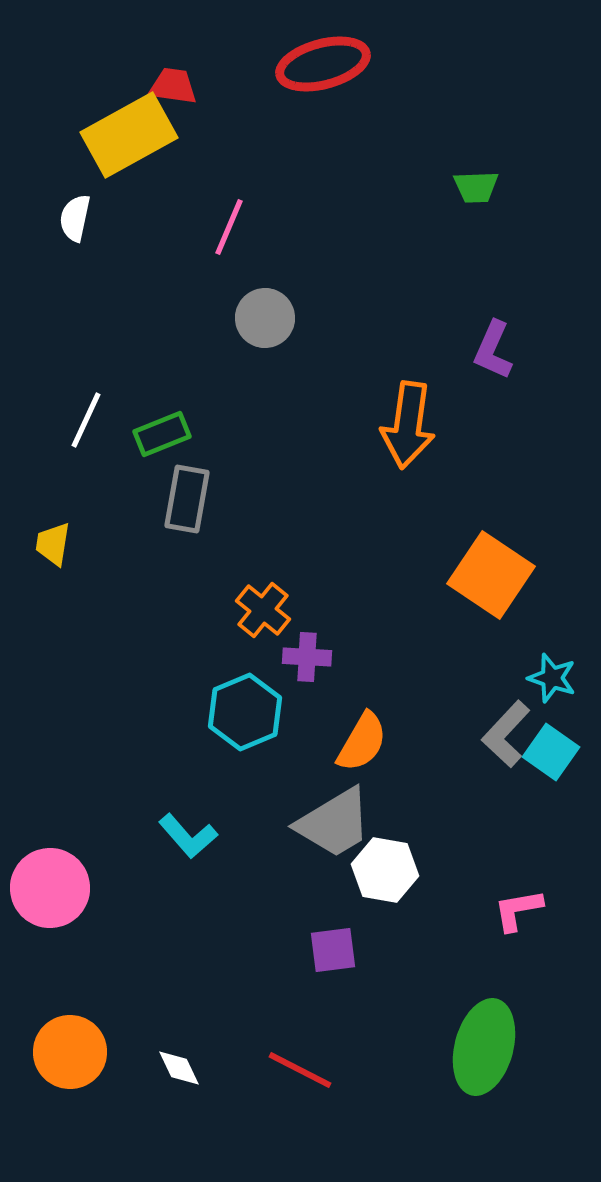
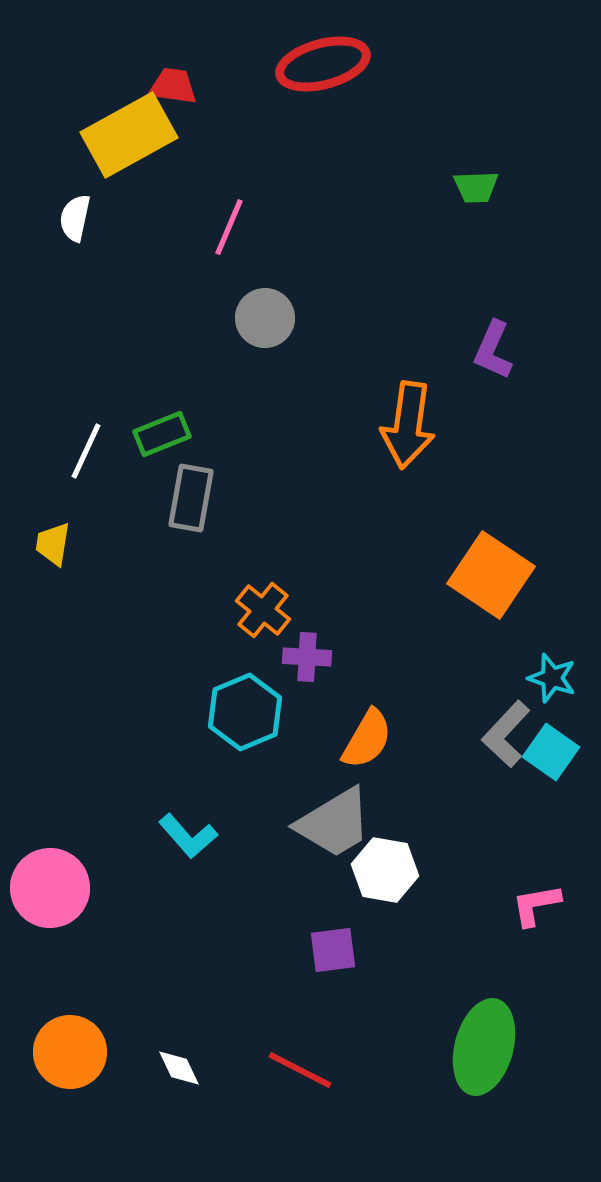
white line: moved 31 px down
gray rectangle: moved 4 px right, 1 px up
orange semicircle: moved 5 px right, 3 px up
pink L-shape: moved 18 px right, 5 px up
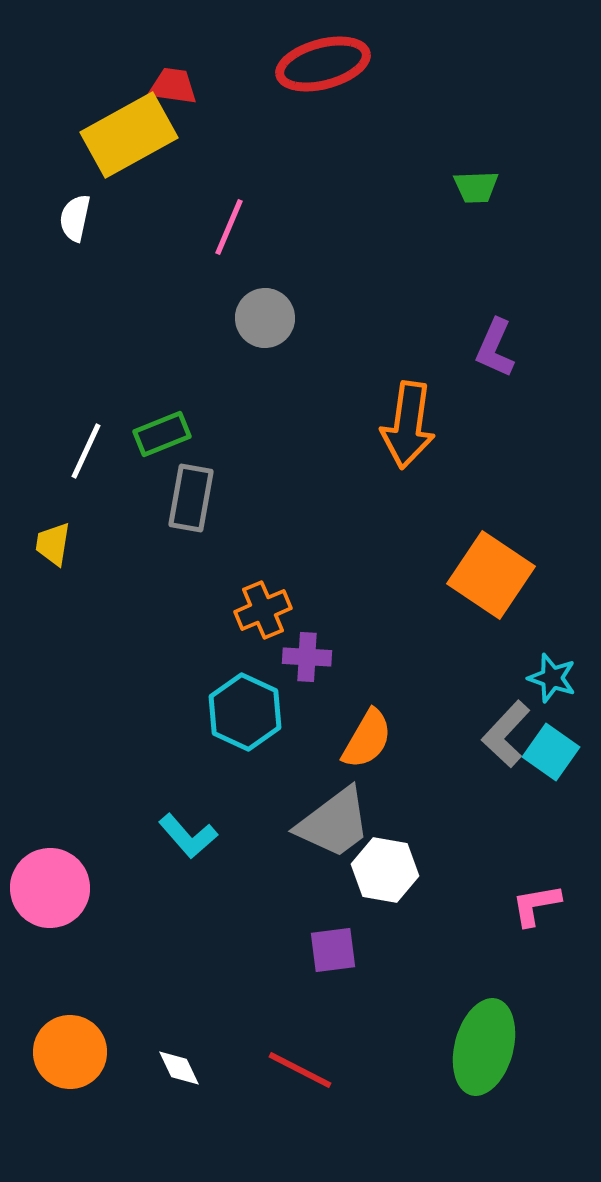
purple L-shape: moved 2 px right, 2 px up
orange cross: rotated 28 degrees clockwise
cyan hexagon: rotated 12 degrees counterclockwise
gray trapezoid: rotated 6 degrees counterclockwise
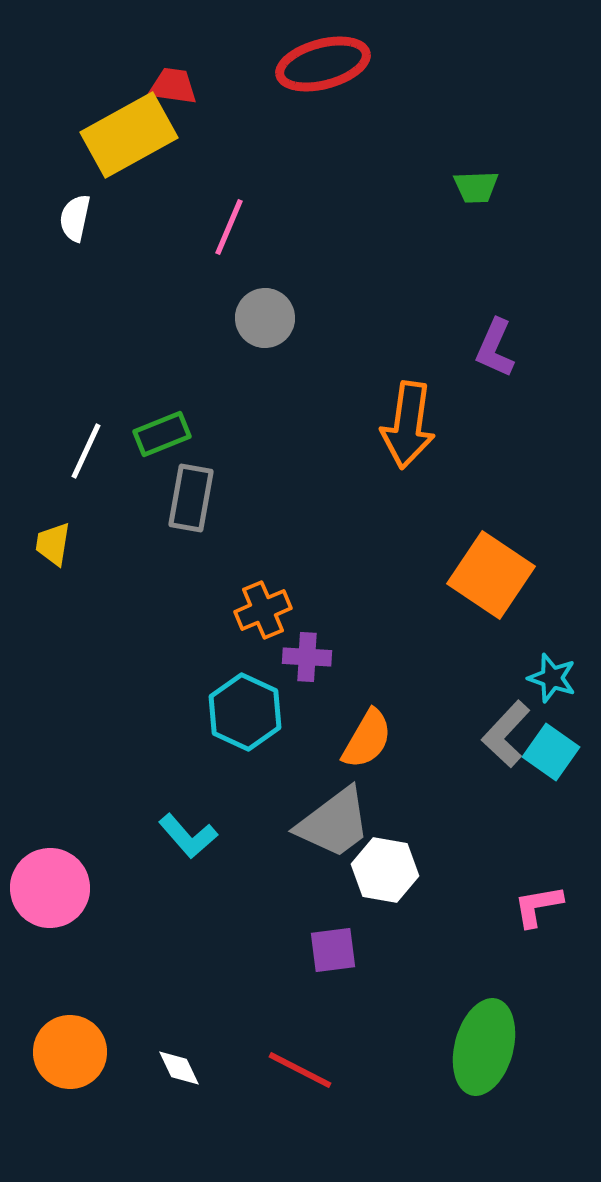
pink L-shape: moved 2 px right, 1 px down
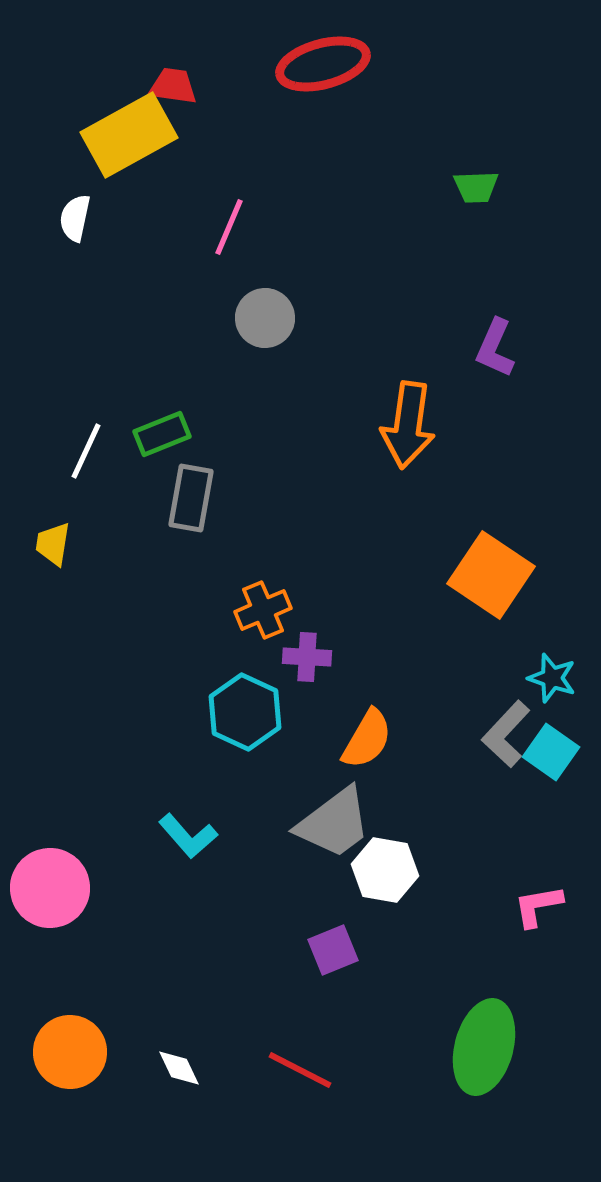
purple square: rotated 15 degrees counterclockwise
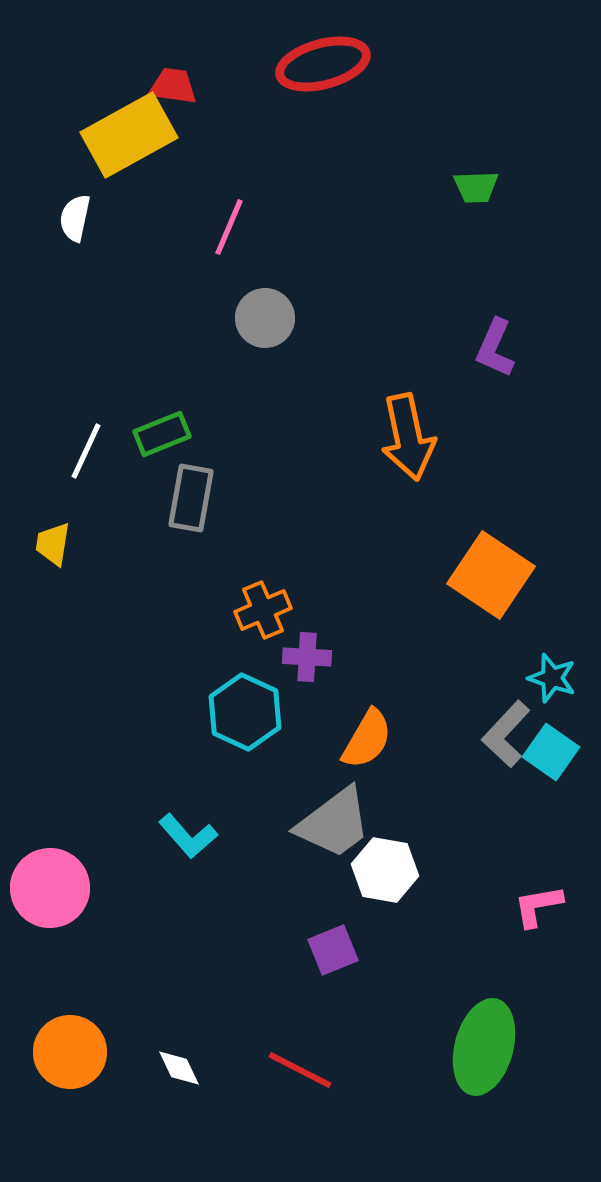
orange arrow: moved 12 px down; rotated 20 degrees counterclockwise
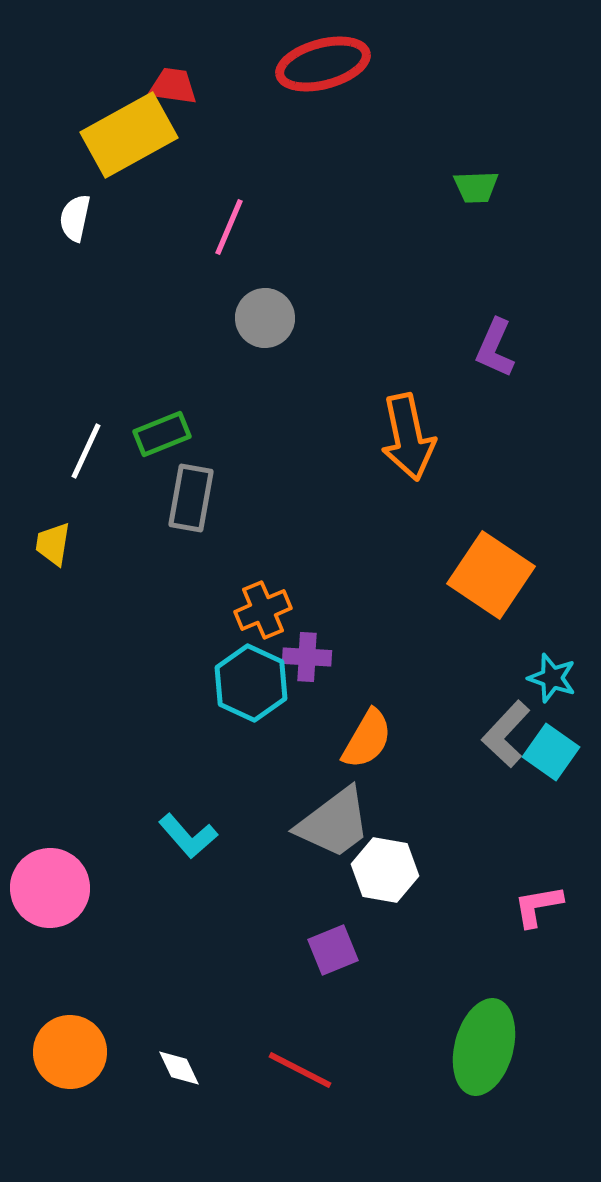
cyan hexagon: moved 6 px right, 29 px up
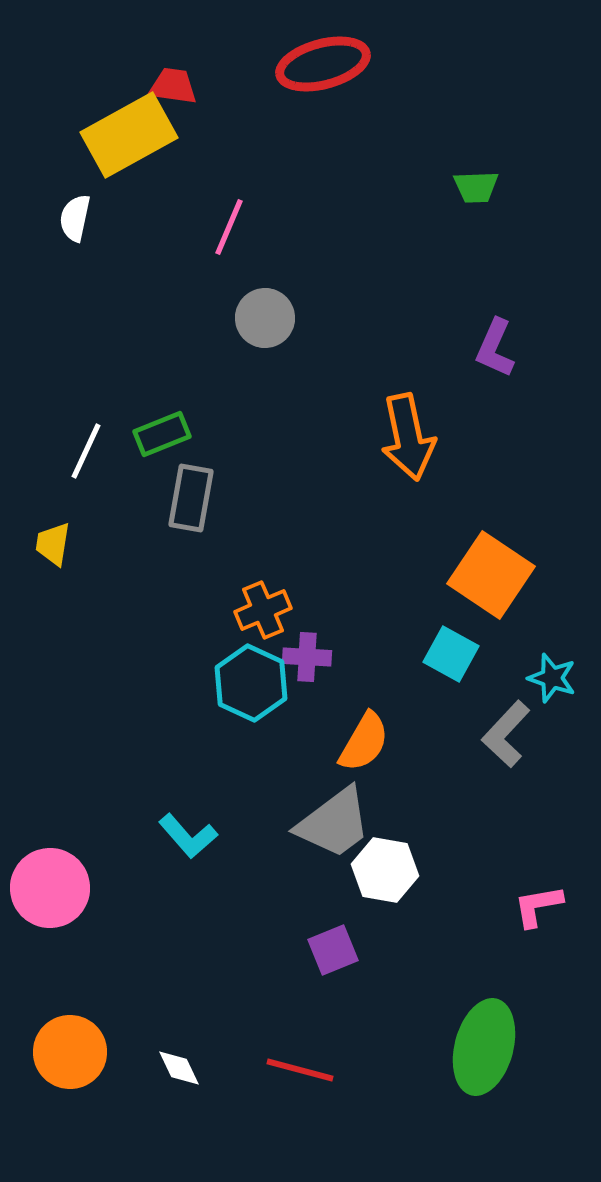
orange semicircle: moved 3 px left, 3 px down
cyan square: moved 100 px left, 98 px up; rotated 6 degrees counterclockwise
red line: rotated 12 degrees counterclockwise
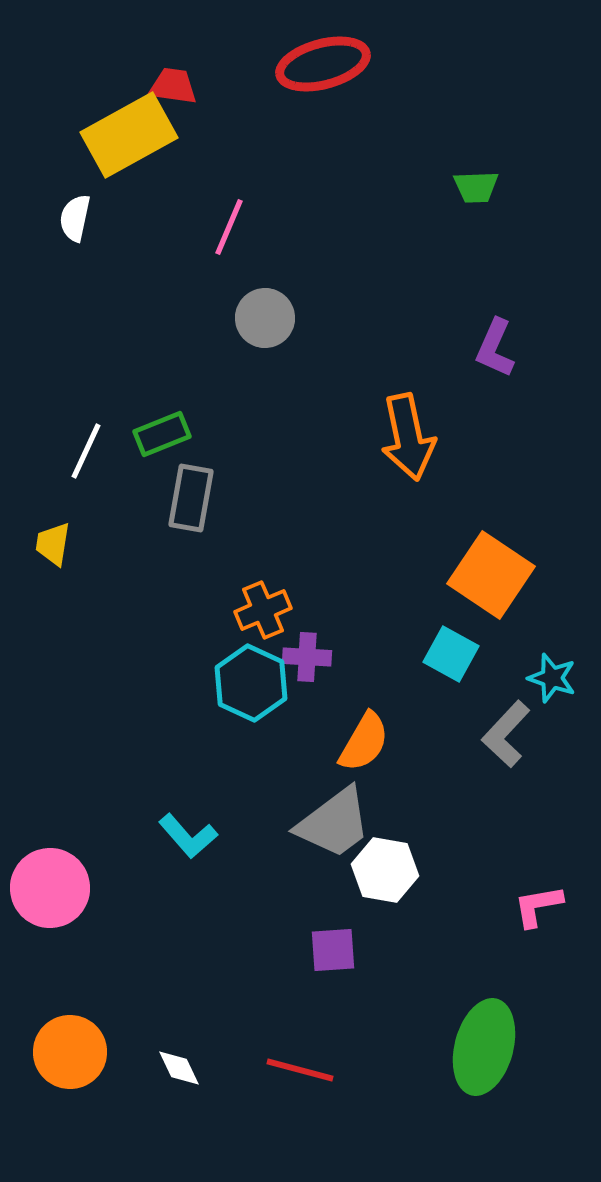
purple square: rotated 18 degrees clockwise
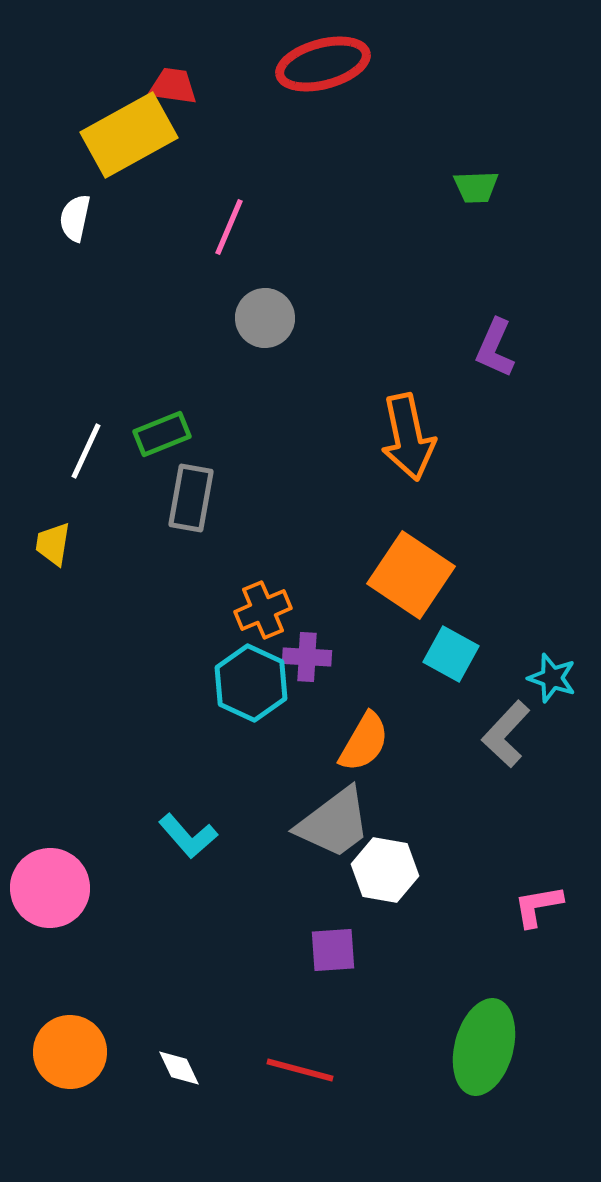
orange square: moved 80 px left
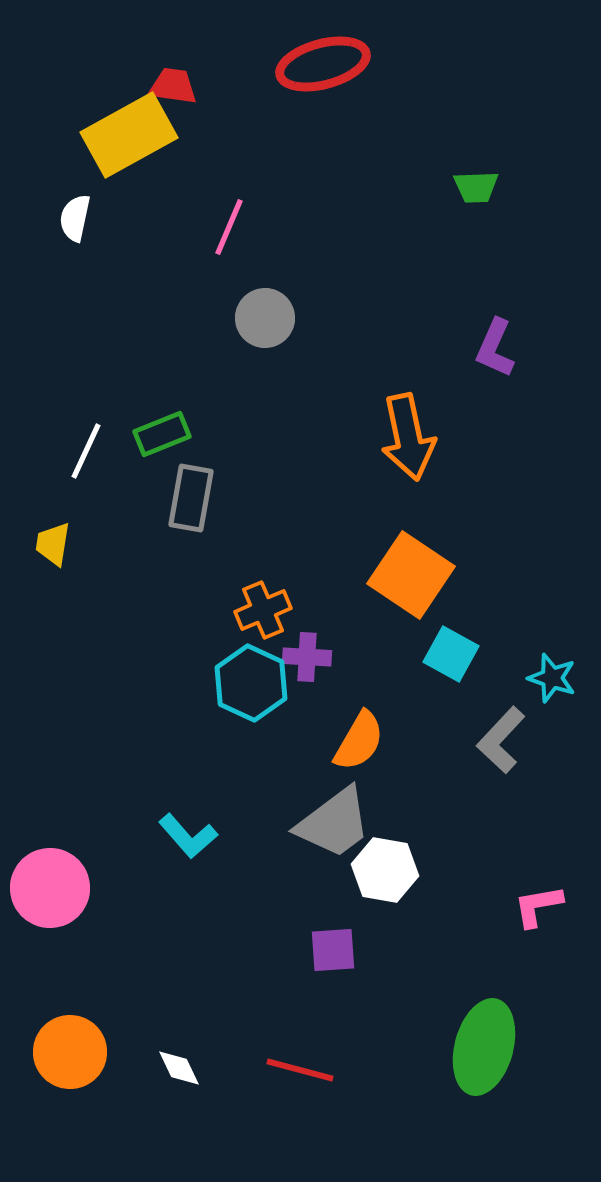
gray L-shape: moved 5 px left, 6 px down
orange semicircle: moved 5 px left, 1 px up
